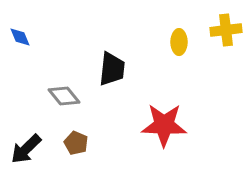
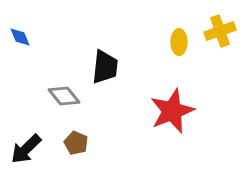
yellow cross: moved 6 px left, 1 px down; rotated 12 degrees counterclockwise
black trapezoid: moved 7 px left, 2 px up
red star: moved 8 px right, 14 px up; rotated 24 degrees counterclockwise
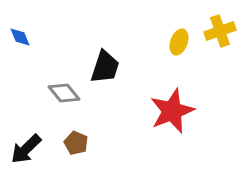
yellow ellipse: rotated 20 degrees clockwise
black trapezoid: rotated 12 degrees clockwise
gray diamond: moved 3 px up
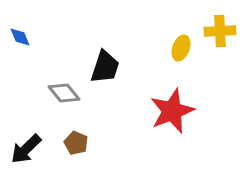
yellow cross: rotated 16 degrees clockwise
yellow ellipse: moved 2 px right, 6 px down
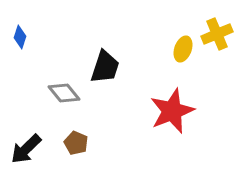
yellow cross: moved 3 px left, 3 px down; rotated 20 degrees counterclockwise
blue diamond: rotated 40 degrees clockwise
yellow ellipse: moved 2 px right, 1 px down
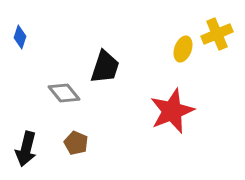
black arrow: rotated 32 degrees counterclockwise
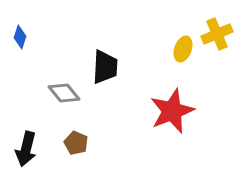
black trapezoid: rotated 15 degrees counterclockwise
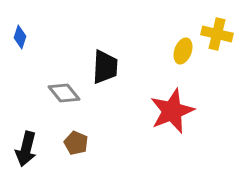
yellow cross: rotated 36 degrees clockwise
yellow ellipse: moved 2 px down
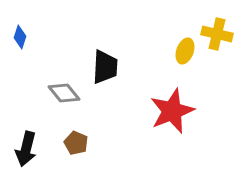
yellow ellipse: moved 2 px right
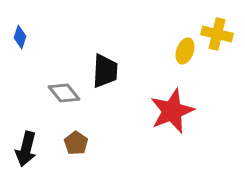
black trapezoid: moved 4 px down
brown pentagon: rotated 10 degrees clockwise
